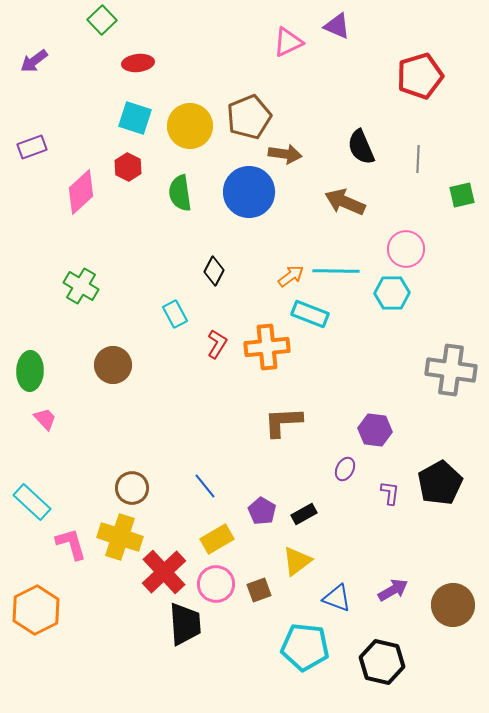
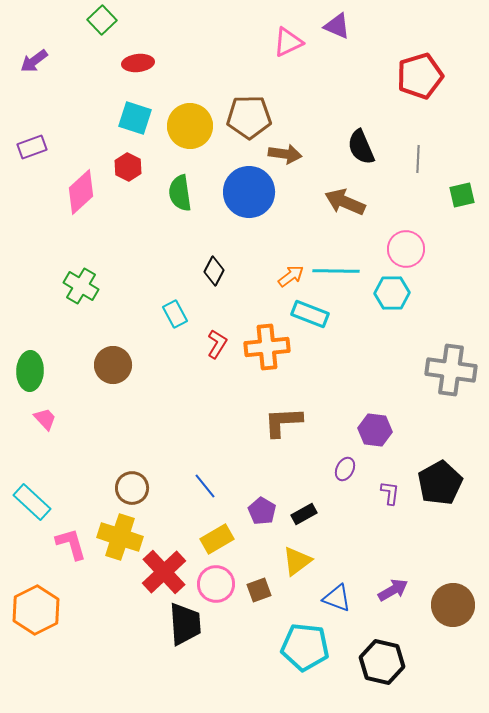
brown pentagon at (249, 117): rotated 21 degrees clockwise
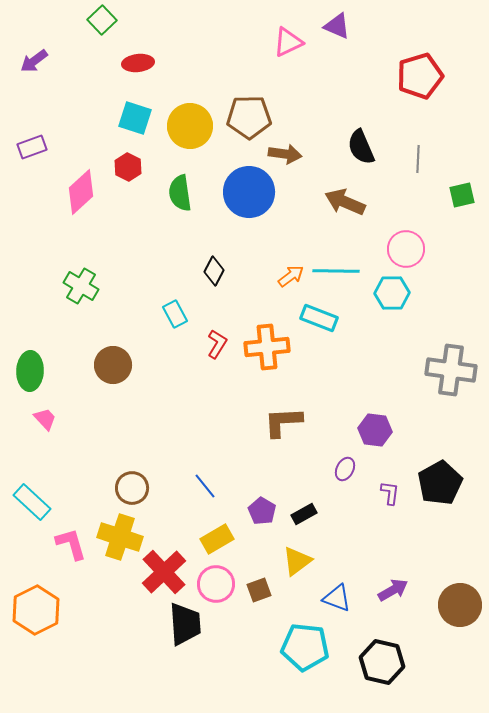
cyan rectangle at (310, 314): moved 9 px right, 4 px down
brown circle at (453, 605): moved 7 px right
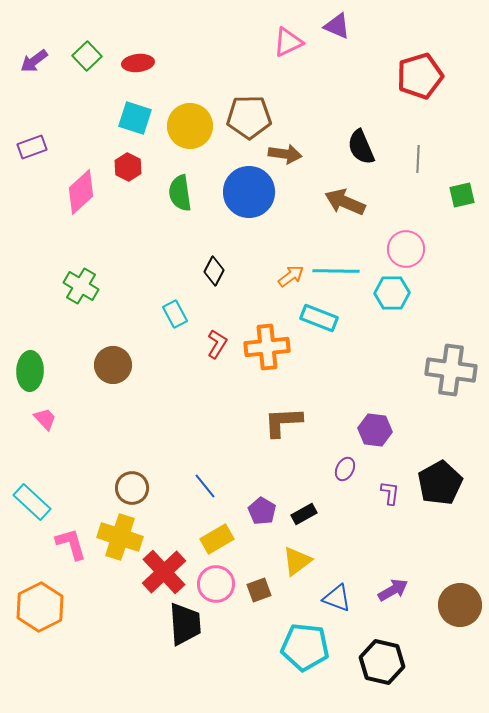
green square at (102, 20): moved 15 px left, 36 px down
orange hexagon at (36, 610): moved 4 px right, 3 px up
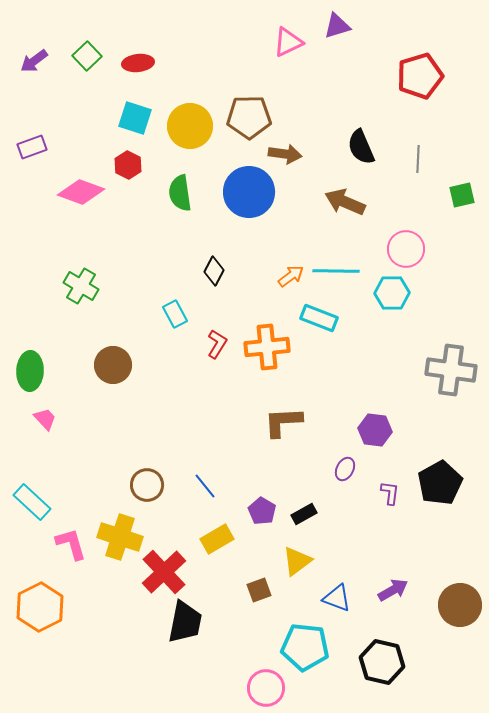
purple triangle at (337, 26): rotated 40 degrees counterclockwise
red hexagon at (128, 167): moved 2 px up
pink diamond at (81, 192): rotated 63 degrees clockwise
brown circle at (132, 488): moved 15 px right, 3 px up
pink circle at (216, 584): moved 50 px right, 104 px down
black trapezoid at (185, 624): moved 2 px up; rotated 15 degrees clockwise
